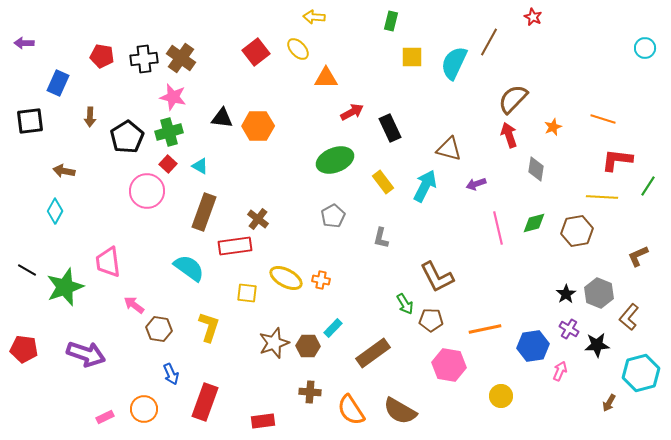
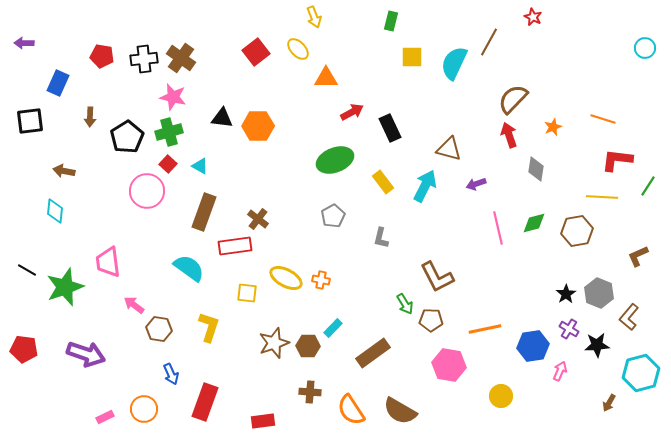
yellow arrow at (314, 17): rotated 115 degrees counterclockwise
cyan diamond at (55, 211): rotated 25 degrees counterclockwise
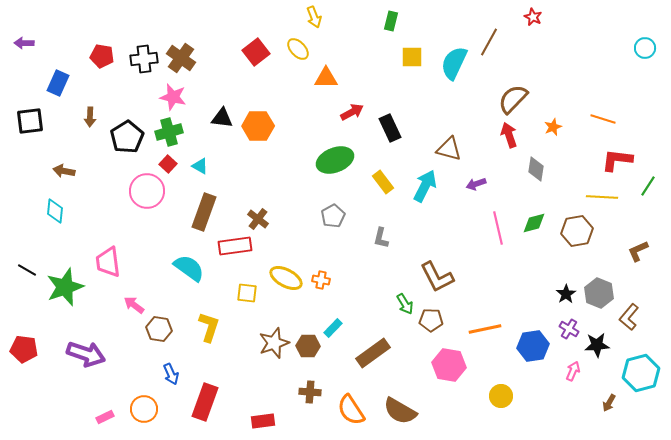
brown L-shape at (638, 256): moved 5 px up
pink arrow at (560, 371): moved 13 px right
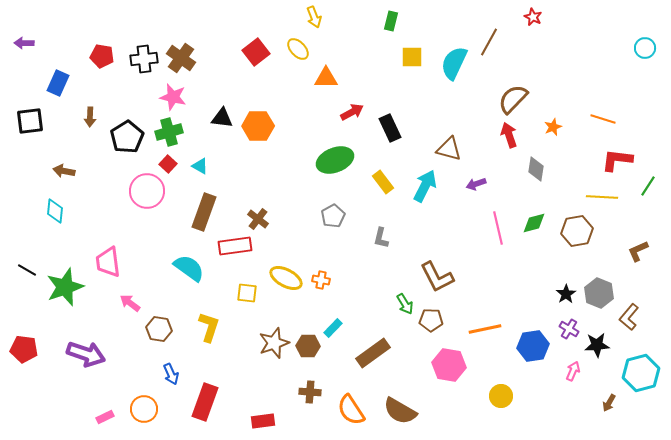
pink arrow at (134, 305): moved 4 px left, 2 px up
